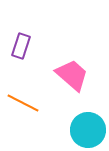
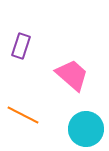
orange line: moved 12 px down
cyan circle: moved 2 px left, 1 px up
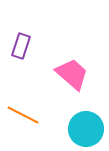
pink trapezoid: moved 1 px up
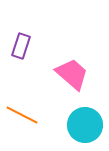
orange line: moved 1 px left
cyan circle: moved 1 px left, 4 px up
